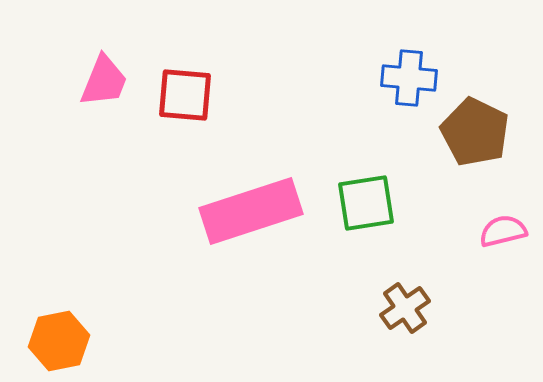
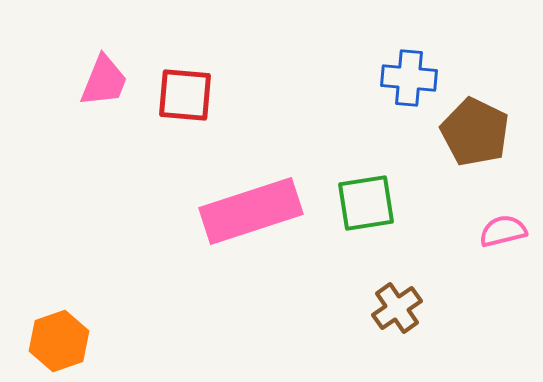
brown cross: moved 8 px left
orange hexagon: rotated 8 degrees counterclockwise
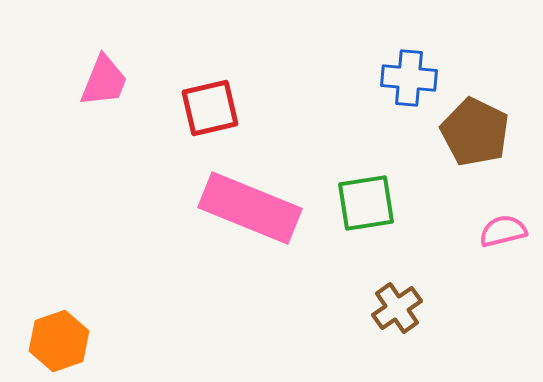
red square: moved 25 px right, 13 px down; rotated 18 degrees counterclockwise
pink rectangle: moved 1 px left, 3 px up; rotated 40 degrees clockwise
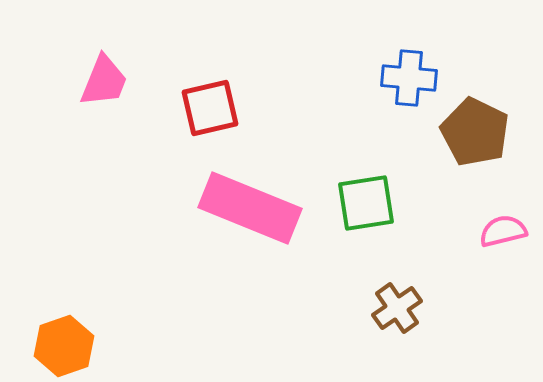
orange hexagon: moved 5 px right, 5 px down
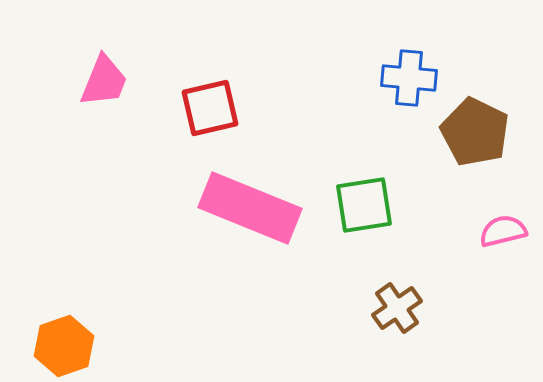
green square: moved 2 px left, 2 px down
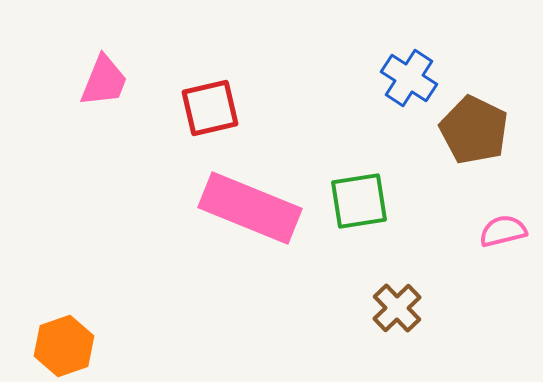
blue cross: rotated 28 degrees clockwise
brown pentagon: moved 1 px left, 2 px up
green square: moved 5 px left, 4 px up
brown cross: rotated 9 degrees counterclockwise
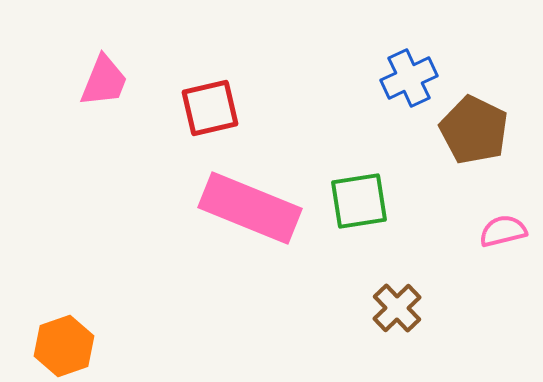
blue cross: rotated 32 degrees clockwise
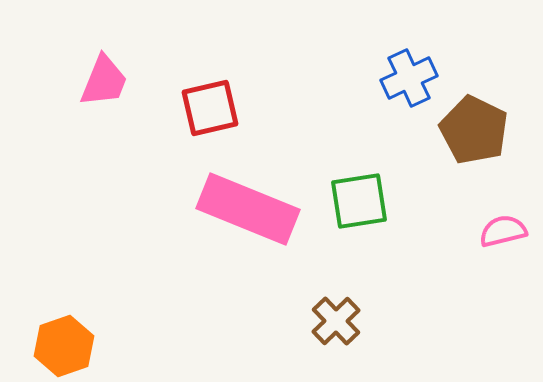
pink rectangle: moved 2 px left, 1 px down
brown cross: moved 61 px left, 13 px down
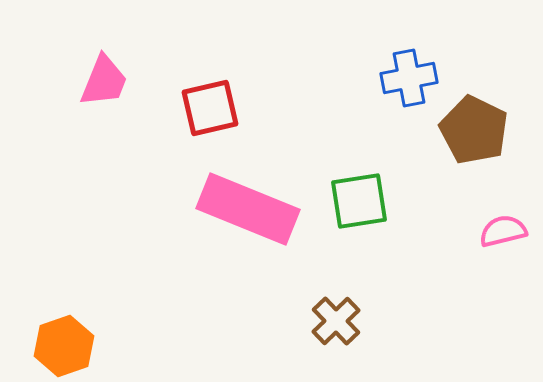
blue cross: rotated 14 degrees clockwise
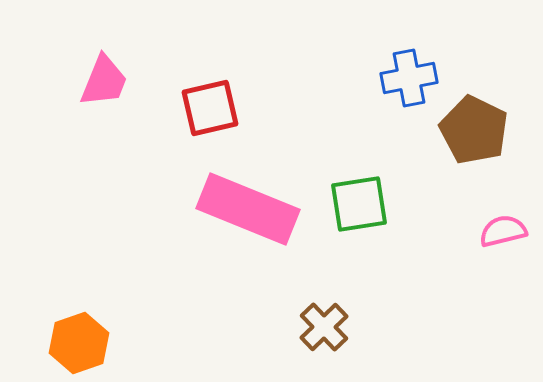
green square: moved 3 px down
brown cross: moved 12 px left, 6 px down
orange hexagon: moved 15 px right, 3 px up
